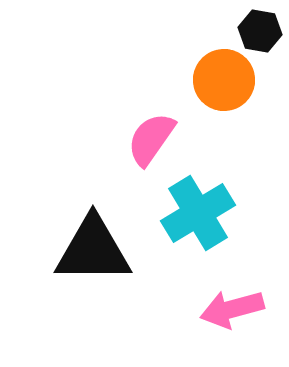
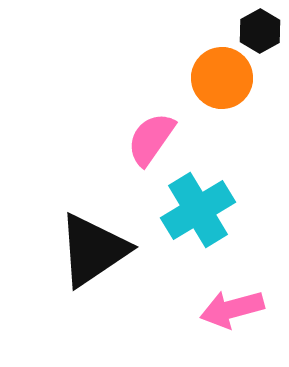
black hexagon: rotated 21 degrees clockwise
orange circle: moved 2 px left, 2 px up
cyan cross: moved 3 px up
black triangle: rotated 34 degrees counterclockwise
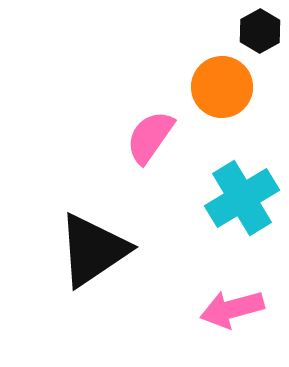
orange circle: moved 9 px down
pink semicircle: moved 1 px left, 2 px up
cyan cross: moved 44 px right, 12 px up
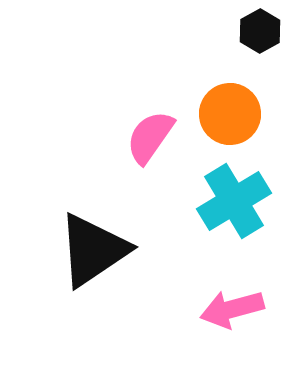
orange circle: moved 8 px right, 27 px down
cyan cross: moved 8 px left, 3 px down
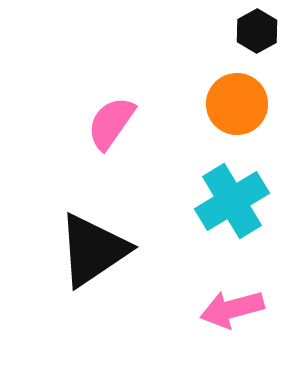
black hexagon: moved 3 px left
orange circle: moved 7 px right, 10 px up
pink semicircle: moved 39 px left, 14 px up
cyan cross: moved 2 px left
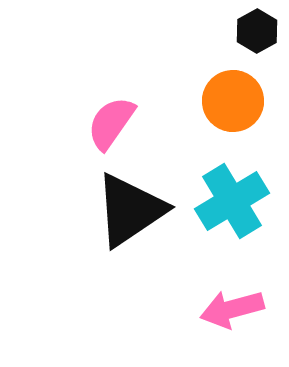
orange circle: moved 4 px left, 3 px up
black triangle: moved 37 px right, 40 px up
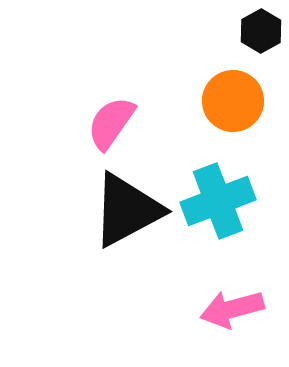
black hexagon: moved 4 px right
cyan cross: moved 14 px left; rotated 10 degrees clockwise
black triangle: moved 3 px left; rotated 6 degrees clockwise
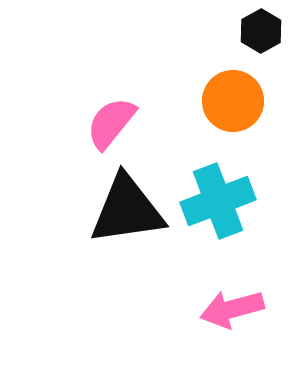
pink semicircle: rotated 4 degrees clockwise
black triangle: rotated 20 degrees clockwise
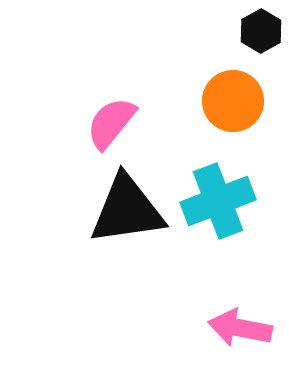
pink arrow: moved 8 px right, 19 px down; rotated 26 degrees clockwise
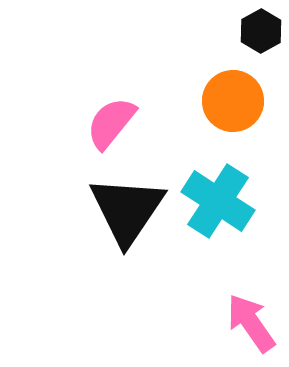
cyan cross: rotated 36 degrees counterclockwise
black triangle: rotated 48 degrees counterclockwise
pink arrow: moved 11 px right, 5 px up; rotated 44 degrees clockwise
